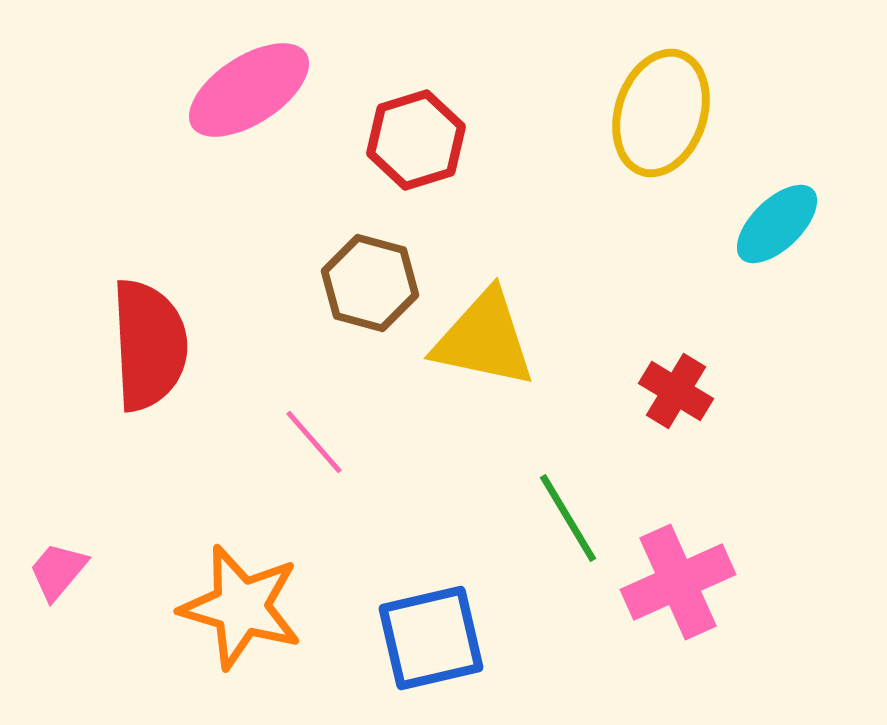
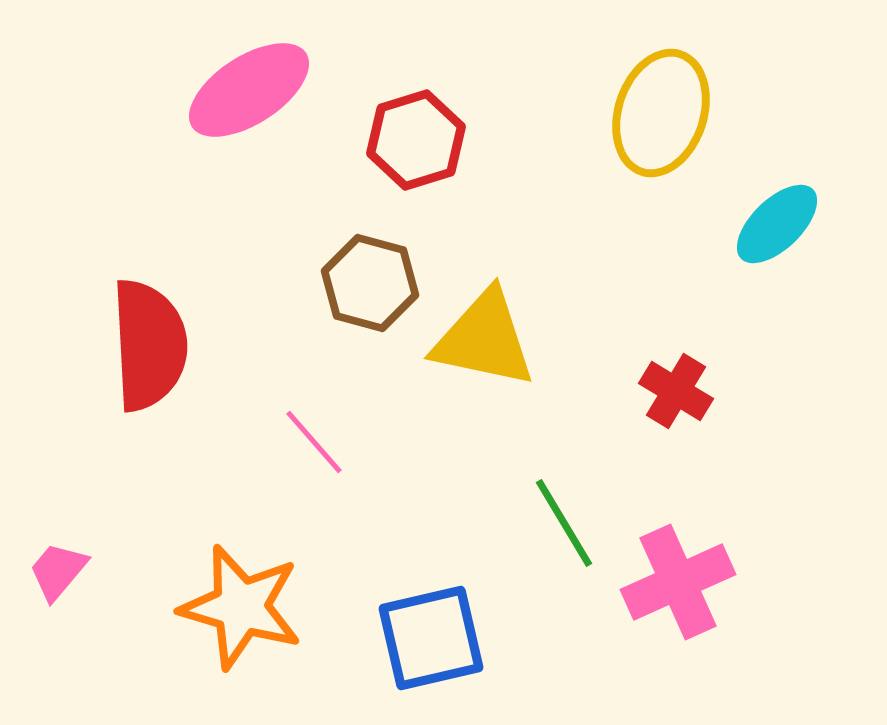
green line: moved 4 px left, 5 px down
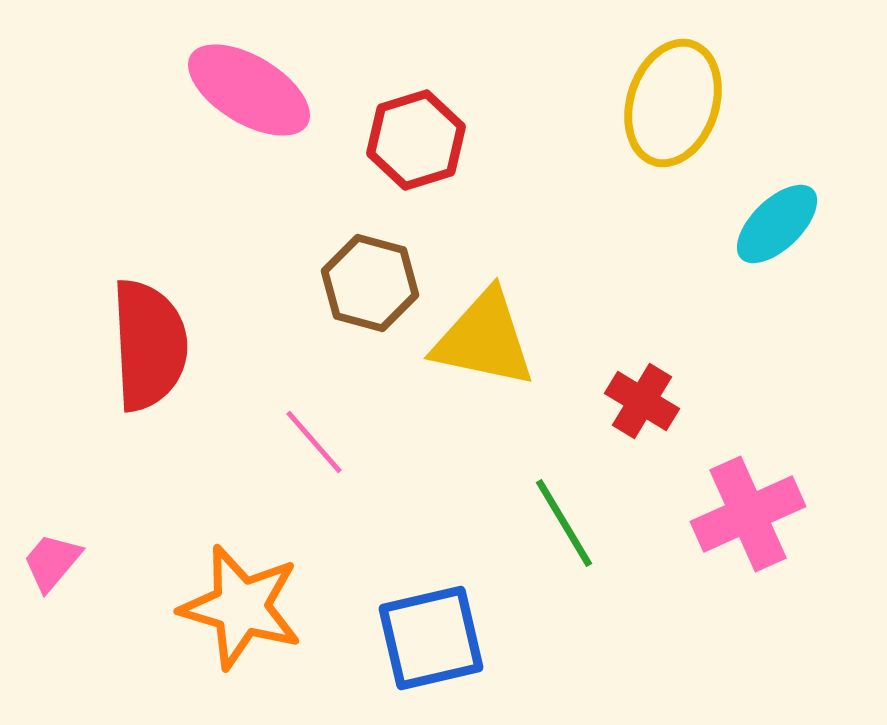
pink ellipse: rotated 64 degrees clockwise
yellow ellipse: moved 12 px right, 10 px up
red cross: moved 34 px left, 10 px down
pink trapezoid: moved 6 px left, 9 px up
pink cross: moved 70 px right, 68 px up
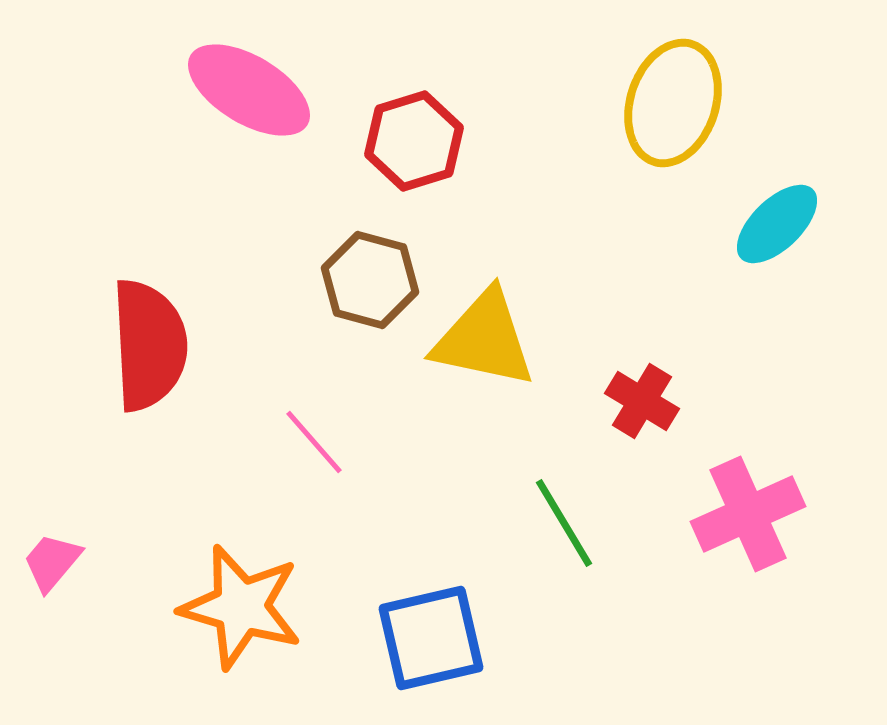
red hexagon: moved 2 px left, 1 px down
brown hexagon: moved 3 px up
